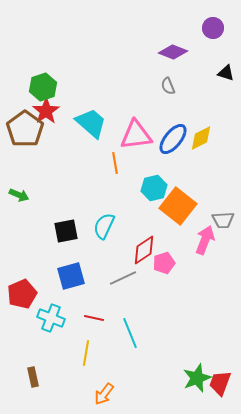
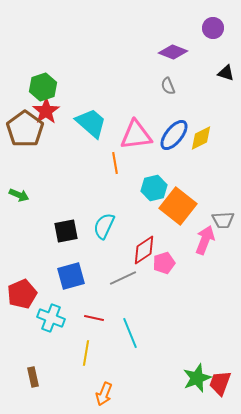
blue ellipse: moved 1 px right, 4 px up
orange arrow: rotated 15 degrees counterclockwise
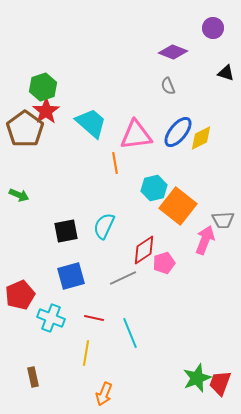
blue ellipse: moved 4 px right, 3 px up
red pentagon: moved 2 px left, 1 px down
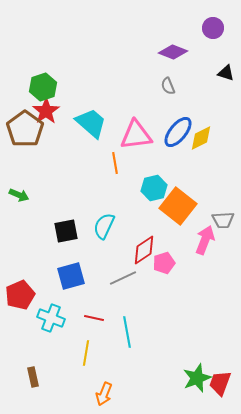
cyan line: moved 3 px left, 1 px up; rotated 12 degrees clockwise
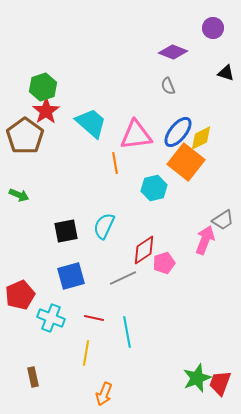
brown pentagon: moved 7 px down
orange square: moved 8 px right, 44 px up
gray trapezoid: rotated 30 degrees counterclockwise
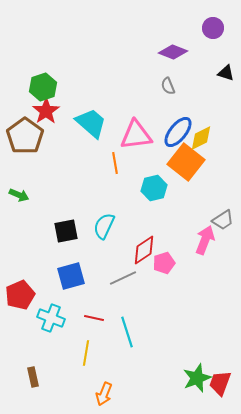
cyan line: rotated 8 degrees counterclockwise
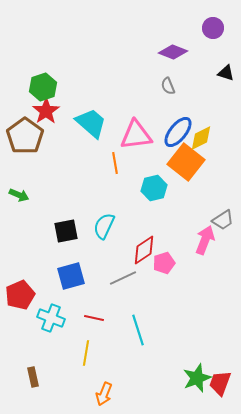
cyan line: moved 11 px right, 2 px up
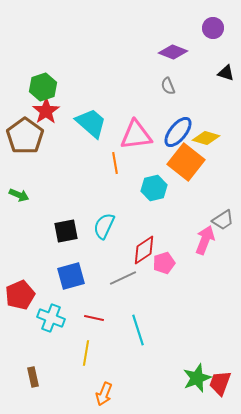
yellow diamond: moved 5 px right; rotated 44 degrees clockwise
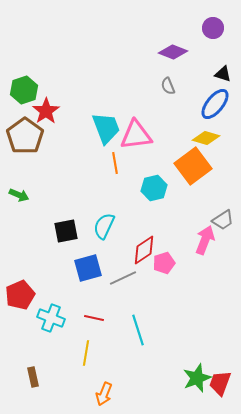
black triangle: moved 3 px left, 1 px down
green hexagon: moved 19 px left, 3 px down
cyan trapezoid: moved 15 px right, 5 px down; rotated 28 degrees clockwise
blue ellipse: moved 37 px right, 28 px up
orange square: moved 7 px right, 4 px down; rotated 15 degrees clockwise
blue square: moved 17 px right, 8 px up
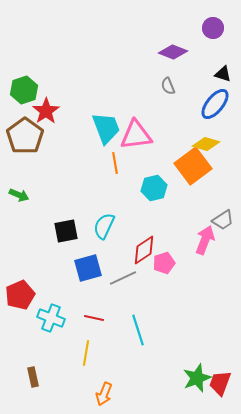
yellow diamond: moved 6 px down
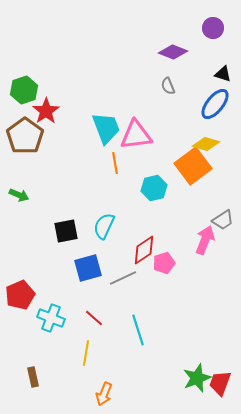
red line: rotated 30 degrees clockwise
